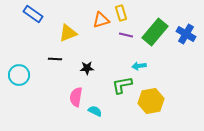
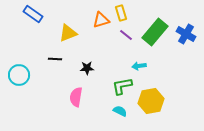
purple line: rotated 24 degrees clockwise
green L-shape: moved 1 px down
cyan semicircle: moved 25 px right
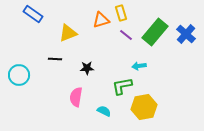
blue cross: rotated 12 degrees clockwise
yellow hexagon: moved 7 px left, 6 px down
cyan semicircle: moved 16 px left
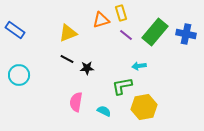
blue rectangle: moved 18 px left, 16 px down
blue cross: rotated 30 degrees counterclockwise
black line: moved 12 px right; rotated 24 degrees clockwise
pink semicircle: moved 5 px down
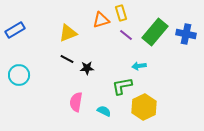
blue rectangle: rotated 66 degrees counterclockwise
yellow hexagon: rotated 15 degrees counterclockwise
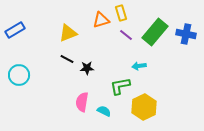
green L-shape: moved 2 px left
pink semicircle: moved 6 px right
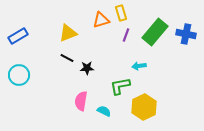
blue rectangle: moved 3 px right, 6 px down
purple line: rotated 72 degrees clockwise
black line: moved 1 px up
pink semicircle: moved 1 px left, 1 px up
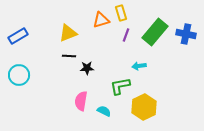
black line: moved 2 px right, 2 px up; rotated 24 degrees counterclockwise
